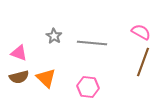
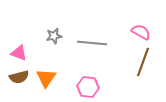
gray star: rotated 28 degrees clockwise
orange triangle: rotated 20 degrees clockwise
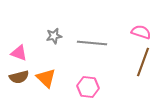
pink semicircle: rotated 12 degrees counterclockwise
orange triangle: rotated 20 degrees counterclockwise
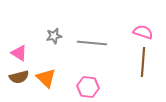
pink semicircle: moved 2 px right
pink triangle: rotated 12 degrees clockwise
brown line: rotated 16 degrees counterclockwise
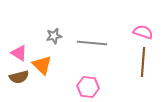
orange triangle: moved 4 px left, 13 px up
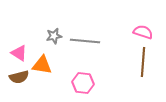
gray line: moved 7 px left, 2 px up
orange triangle: rotated 35 degrees counterclockwise
pink hexagon: moved 5 px left, 4 px up
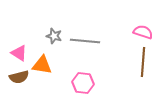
gray star: rotated 28 degrees clockwise
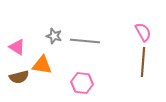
pink semicircle: rotated 42 degrees clockwise
pink triangle: moved 2 px left, 6 px up
pink hexagon: moved 1 px left
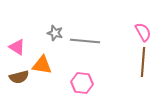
gray star: moved 1 px right, 3 px up
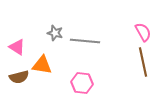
brown line: rotated 16 degrees counterclockwise
